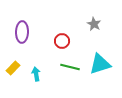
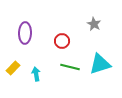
purple ellipse: moved 3 px right, 1 px down
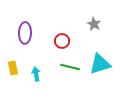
yellow rectangle: rotated 56 degrees counterclockwise
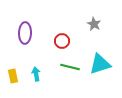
yellow rectangle: moved 8 px down
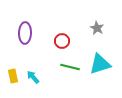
gray star: moved 3 px right, 4 px down
cyan arrow: moved 3 px left, 3 px down; rotated 32 degrees counterclockwise
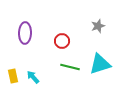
gray star: moved 1 px right, 2 px up; rotated 24 degrees clockwise
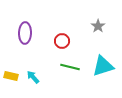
gray star: rotated 16 degrees counterclockwise
cyan triangle: moved 3 px right, 2 px down
yellow rectangle: moved 2 px left; rotated 64 degrees counterclockwise
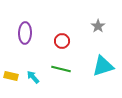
green line: moved 9 px left, 2 px down
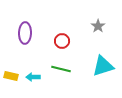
cyan arrow: rotated 48 degrees counterclockwise
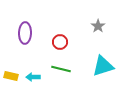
red circle: moved 2 px left, 1 px down
